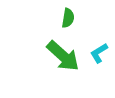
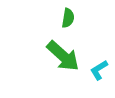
cyan L-shape: moved 17 px down
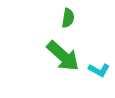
cyan L-shape: rotated 120 degrees counterclockwise
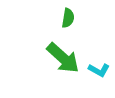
green arrow: moved 2 px down
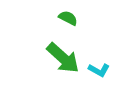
green semicircle: rotated 72 degrees counterclockwise
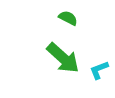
cyan L-shape: rotated 130 degrees clockwise
